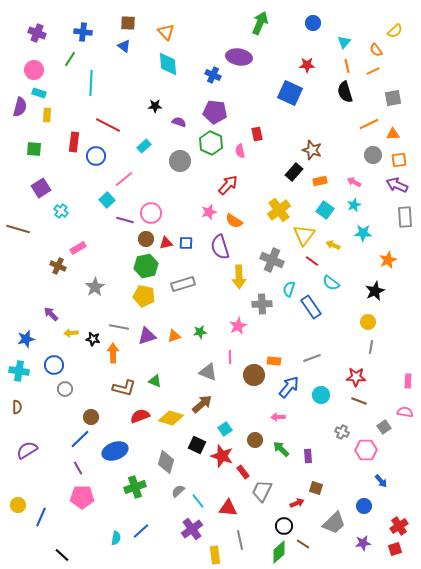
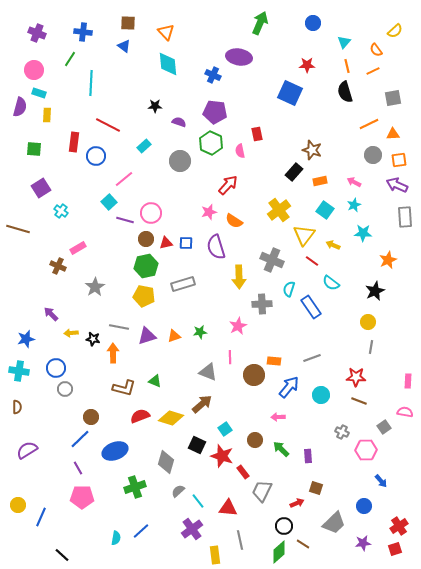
cyan square at (107, 200): moved 2 px right, 2 px down
purple semicircle at (220, 247): moved 4 px left
blue circle at (54, 365): moved 2 px right, 3 px down
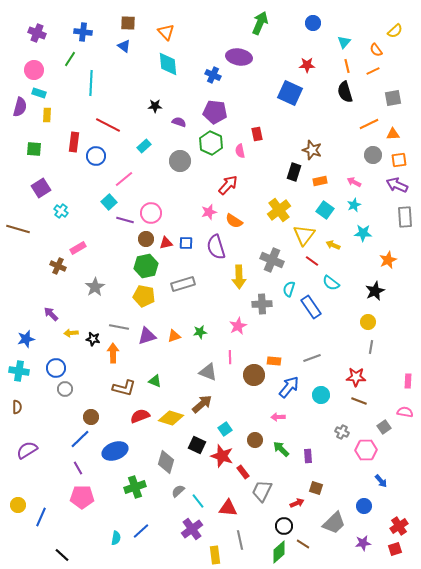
black rectangle at (294, 172): rotated 24 degrees counterclockwise
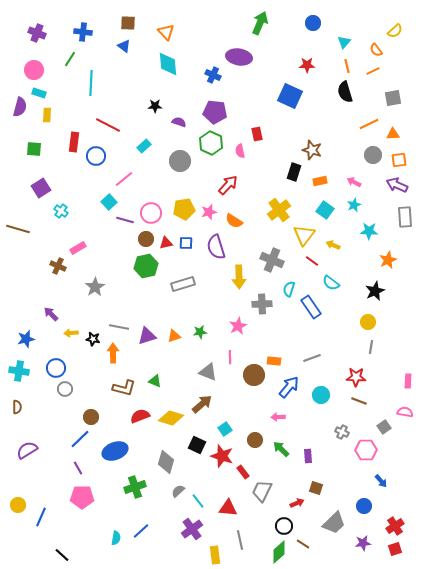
blue square at (290, 93): moved 3 px down
cyan star at (363, 233): moved 6 px right, 2 px up
yellow pentagon at (144, 296): moved 40 px right, 87 px up; rotated 20 degrees counterclockwise
red cross at (399, 526): moved 4 px left
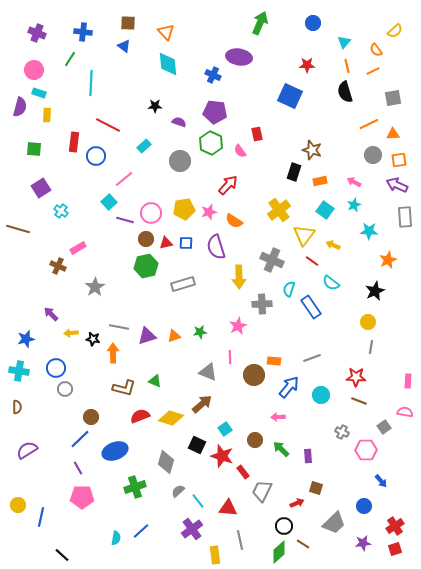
pink semicircle at (240, 151): rotated 24 degrees counterclockwise
blue line at (41, 517): rotated 12 degrees counterclockwise
